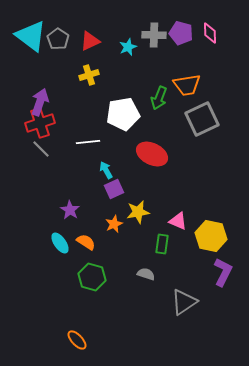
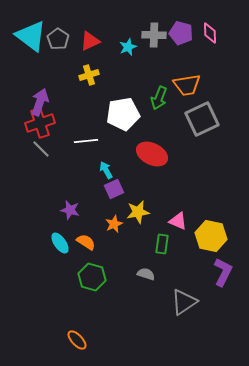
white line: moved 2 px left, 1 px up
purple star: rotated 18 degrees counterclockwise
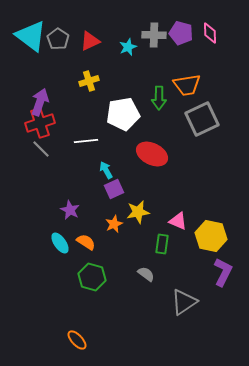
yellow cross: moved 6 px down
green arrow: rotated 20 degrees counterclockwise
purple star: rotated 12 degrees clockwise
gray semicircle: rotated 18 degrees clockwise
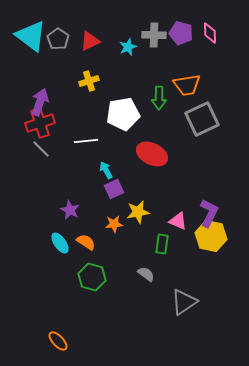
orange star: rotated 18 degrees clockwise
purple L-shape: moved 14 px left, 59 px up
orange ellipse: moved 19 px left, 1 px down
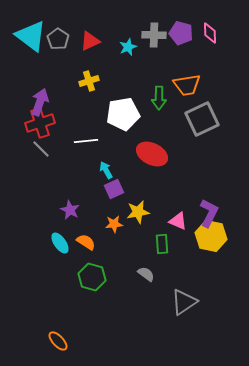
green rectangle: rotated 12 degrees counterclockwise
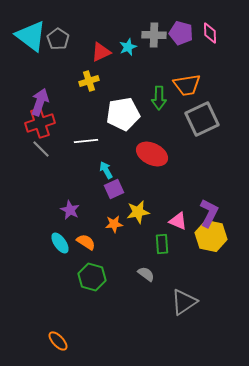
red triangle: moved 11 px right, 11 px down
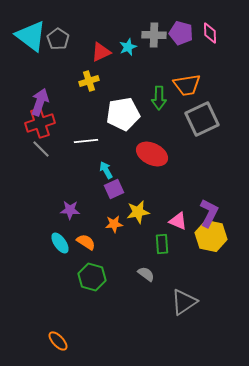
purple star: rotated 24 degrees counterclockwise
